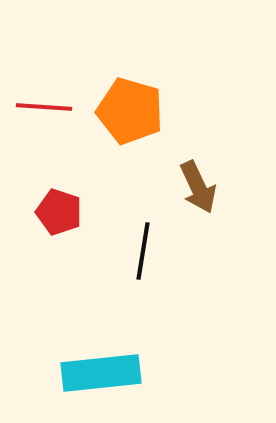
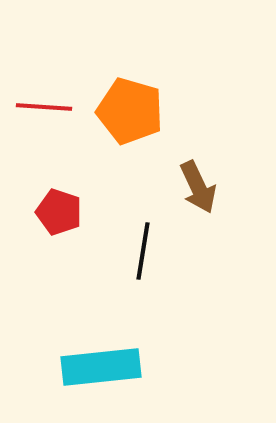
cyan rectangle: moved 6 px up
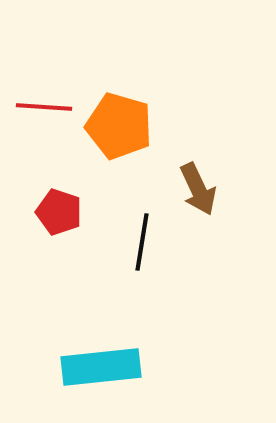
orange pentagon: moved 11 px left, 15 px down
brown arrow: moved 2 px down
black line: moved 1 px left, 9 px up
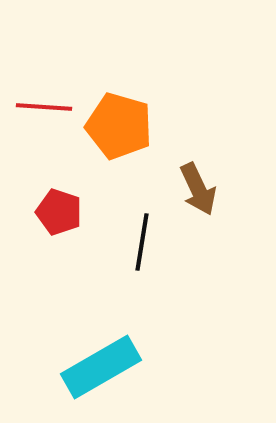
cyan rectangle: rotated 24 degrees counterclockwise
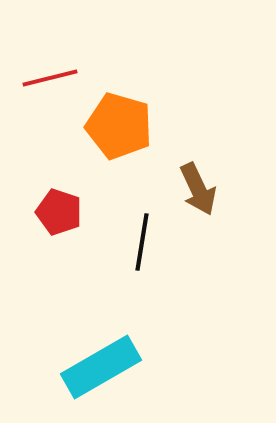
red line: moved 6 px right, 29 px up; rotated 18 degrees counterclockwise
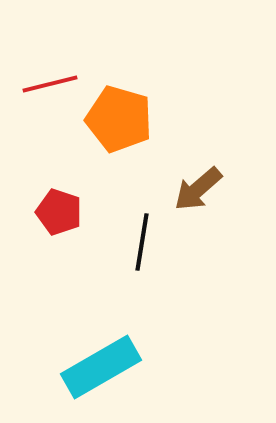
red line: moved 6 px down
orange pentagon: moved 7 px up
brown arrow: rotated 74 degrees clockwise
